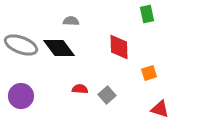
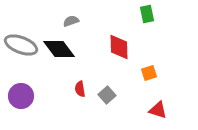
gray semicircle: rotated 21 degrees counterclockwise
black diamond: moved 1 px down
red semicircle: rotated 105 degrees counterclockwise
red triangle: moved 2 px left, 1 px down
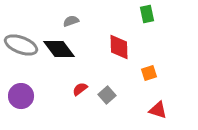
red semicircle: rotated 63 degrees clockwise
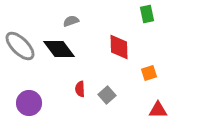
gray ellipse: moved 1 px left, 1 px down; rotated 24 degrees clockwise
red semicircle: rotated 56 degrees counterclockwise
purple circle: moved 8 px right, 7 px down
red triangle: rotated 18 degrees counterclockwise
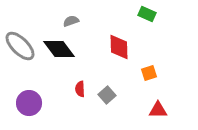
green rectangle: rotated 54 degrees counterclockwise
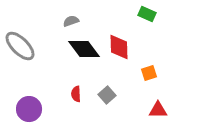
black diamond: moved 25 px right
red semicircle: moved 4 px left, 5 px down
purple circle: moved 6 px down
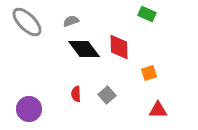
gray ellipse: moved 7 px right, 24 px up
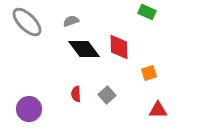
green rectangle: moved 2 px up
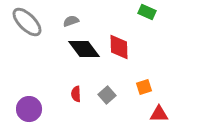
orange square: moved 5 px left, 14 px down
red triangle: moved 1 px right, 4 px down
